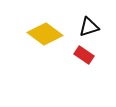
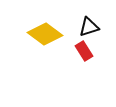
red rectangle: moved 4 px up; rotated 24 degrees clockwise
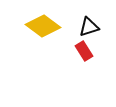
yellow diamond: moved 2 px left, 8 px up
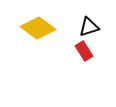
yellow diamond: moved 5 px left, 2 px down
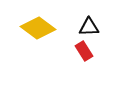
black triangle: rotated 15 degrees clockwise
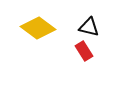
black triangle: rotated 15 degrees clockwise
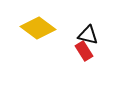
black triangle: moved 1 px left, 8 px down
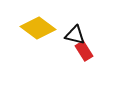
black triangle: moved 13 px left
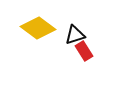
black triangle: rotated 30 degrees counterclockwise
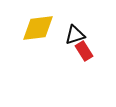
yellow diamond: rotated 44 degrees counterclockwise
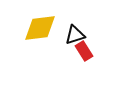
yellow diamond: moved 2 px right
